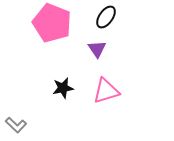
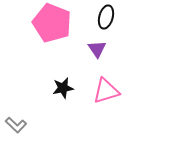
black ellipse: rotated 20 degrees counterclockwise
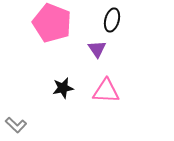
black ellipse: moved 6 px right, 3 px down
pink triangle: rotated 20 degrees clockwise
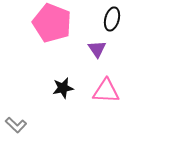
black ellipse: moved 1 px up
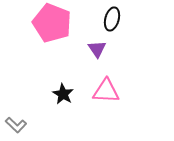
black star: moved 6 px down; rotated 30 degrees counterclockwise
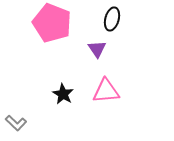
pink triangle: rotated 8 degrees counterclockwise
gray L-shape: moved 2 px up
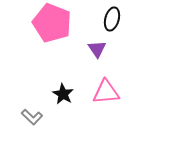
pink triangle: moved 1 px down
gray L-shape: moved 16 px right, 6 px up
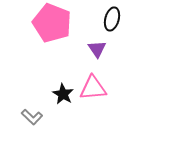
pink triangle: moved 13 px left, 4 px up
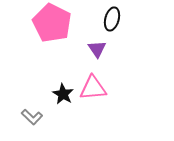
pink pentagon: rotated 6 degrees clockwise
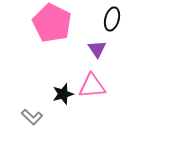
pink triangle: moved 1 px left, 2 px up
black star: rotated 25 degrees clockwise
